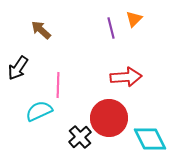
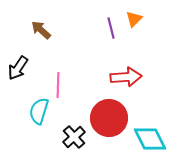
cyan semicircle: rotated 48 degrees counterclockwise
black cross: moved 6 px left
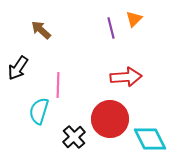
red circle: moved 1 px right, 1 px down
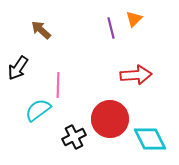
red arrow: moved 10 px right, 2 px up
cyan semicircle: moved 1 px left, 1 px up; rotated 36 degrees clockwise
black cross: rotated 15 degrees clockwise
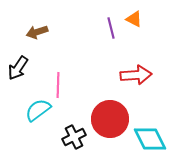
orange triangle: rotated 48 degrees counterclockwise
brown arrow: moved 4 px left, 2 px down; rotated 60 degrees counterclockwise
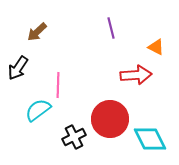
orange triangle: moved 22 px right, 28 px down
brown arrow: rotated 25 degrees counterclockwise
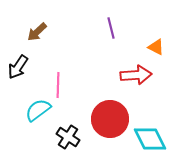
black arrow: moved 1 px up
black cross: moved 6 px left; rotated 30 degrees counterclockwise
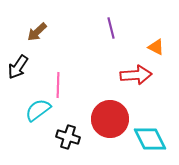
black cross: rotated 15 degrees counterclockwise
